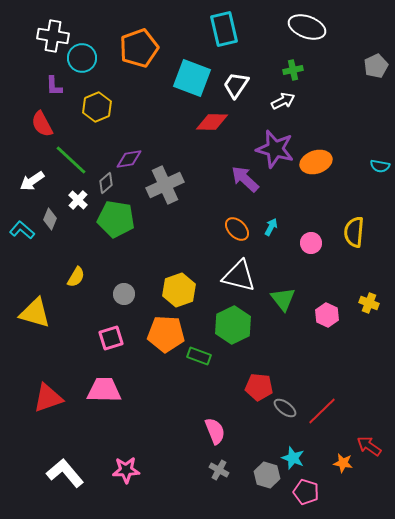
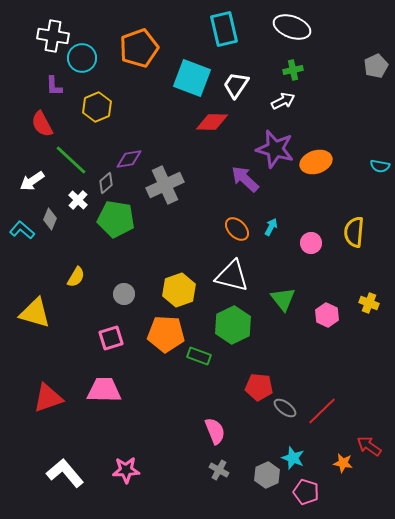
white ellipse at (307, 27): moved 15 px left
white triangle at (239, 276): moved 7 px left
gray hexagon at (267, 475): rotated 20 degrees clockwise
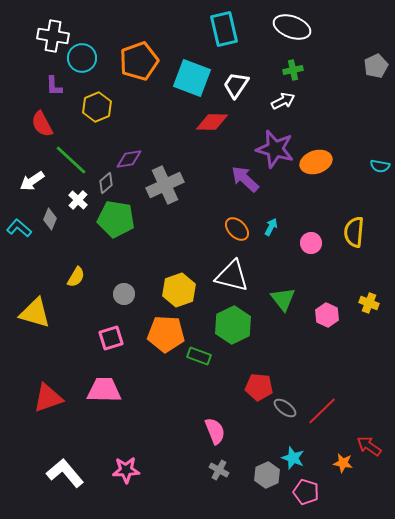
orange pentagon at (139, 48): moved 13 px down
cyan L-shape at (22, 230): moved 3 px left, 2 px up
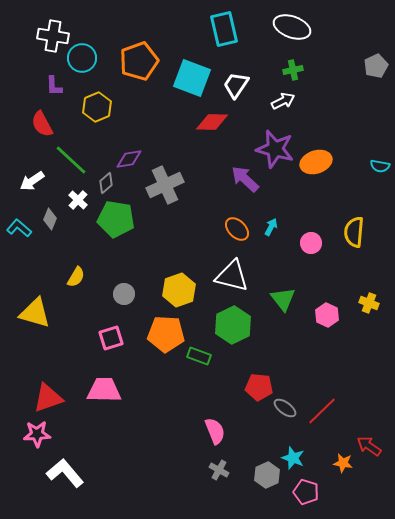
pink star at (126, 470): moved 89 px left, 36 px up
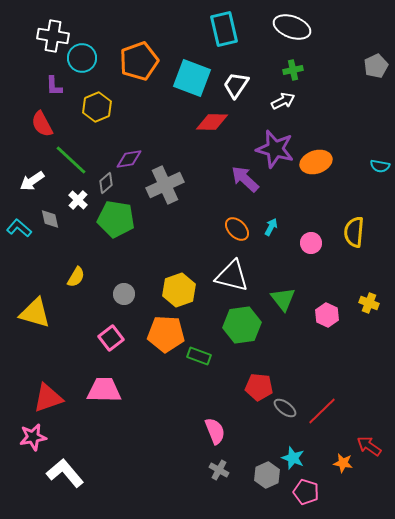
gray diamond at (50, 219): rotated 35 degrees counterclockwise
green hexagon at (233, 325): moved 9 px right; rotated 18 degrees clockwise
pink square at (111, 338): rotated 20 degrees counterclockwise
pink star at (37, 434): moved 4 px left, 3 px down; rotated 8 degrees counterclockwise
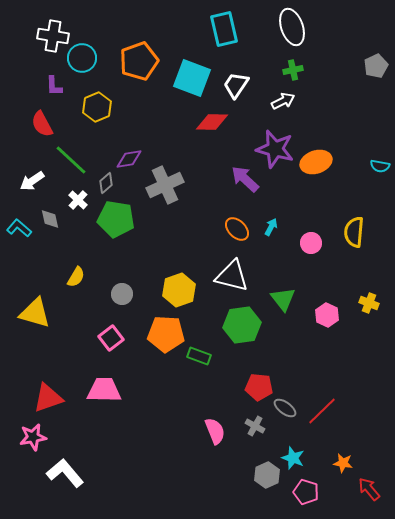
white ellipse at (292, 27): rotated 51 degrees clockwise
gray circle at (124, 294): moved 2 px left
red arrow at (369, 446): moved 43 px down; rotated 15 degrees clockwise
gray cross at (219, 470): moved 36 px right, 44 px up
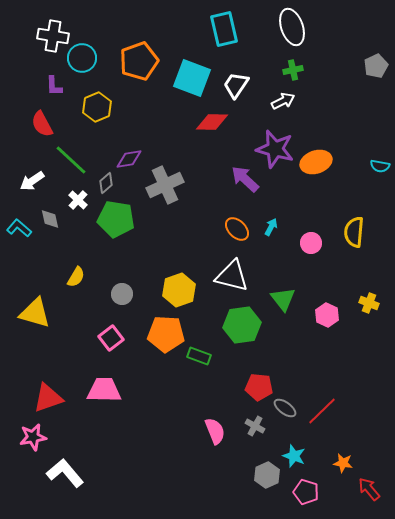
cyan star at (293, 458): moved 1 px right, 2 px up
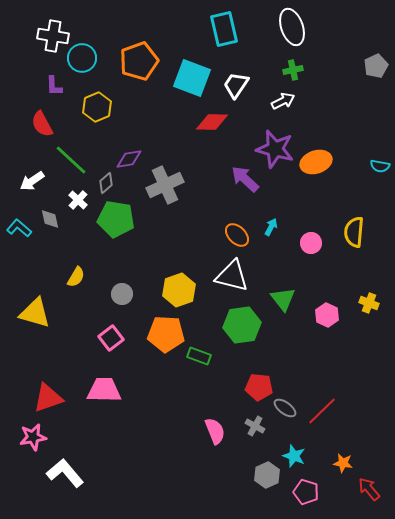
orange ellipse at (237, 229): moved 6 px down
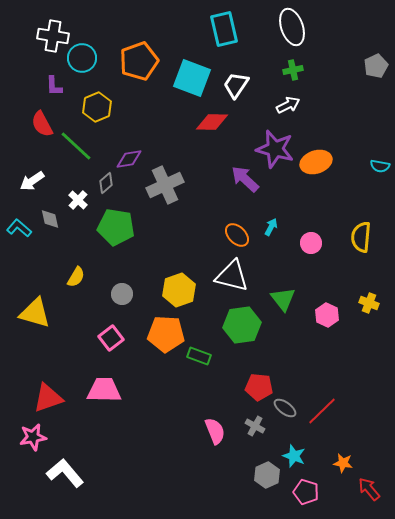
white arrow at (283, 101): moved 5 px right, 4 px down
green line at (71, 160): moved 5 px right, 14 px up
green pentagon at (116, 219): moved 8 px down
yellow semicircle at (354, 232): moved 7 px right, 5 px down
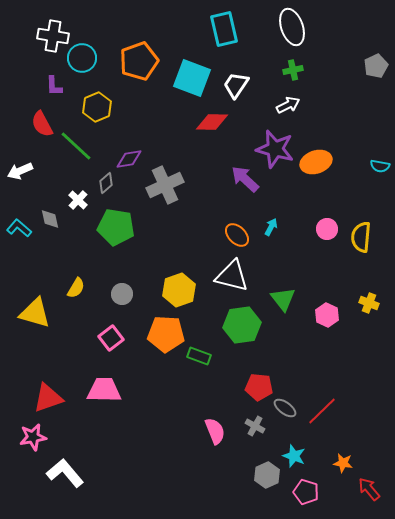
white arrow at (32, 181): moved 12 px left, 10 px up; rotated 10 degrees clockwise
pink circle at (311, 243): moved 16 px right, 14 px up
yellow semicircle at (76, 277): moved 11 px down
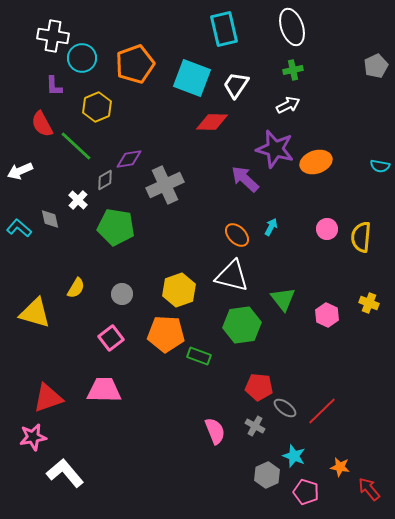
orange pentagon at (139, 61): moved 4 px left, 3 px down
gray diamond at (106, 183): moved 1 px left, 3 px up; rotated 10 degrees clockwise
orange star at (343, 463): moved 3 px left, 4 px down
